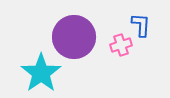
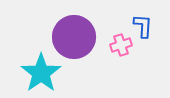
blue L-shape: moved 2 px right, 1 px down
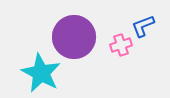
blue L-shape: rotated 115 degrees counterclockwise
cyan star: rotated 9 degrees counterclockwise
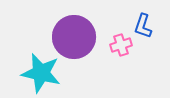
blue L-shape: rotated 50 degrees counterclockwise
cyan star: rotated 15 degrees counterclockwise
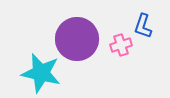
purple circle: moved 3 px right, 2 px down
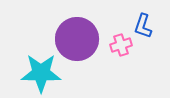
cyan star: rotated 12 degrees counterclockwise
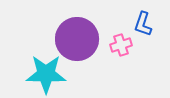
blue L-shape: moved 2 px up
cyan star: moved 5 px right, 1 px down
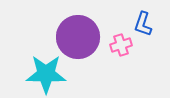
purple circle: moved 1 px right, 2 px up
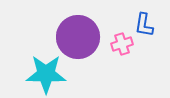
blue L-shape: moved 1 px right, 1 px down; rotated 10 degrees counterclockwise
pink cross: moved 1 px right, 1 px up
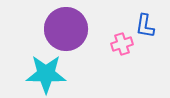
blue L-shape: moved 1 px right, 1 px down
purple circle: moved 12 px left, 8 px up
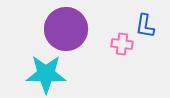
pink cross: rotated 25 degrees clockwise
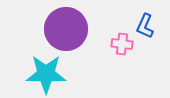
blue L-shape: rotated 15 degrees clockwise
